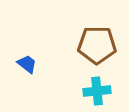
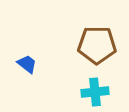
cyan cross: moved 2 px left, 1 px down
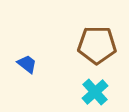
cyan cross: rotated 36 degrees counterclockwise
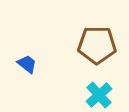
cyan cross: moved 4 px right, 3 px down
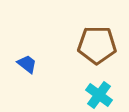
cyan cross: rotated 12 degrees counterclockwise
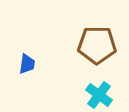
blue trapezoid: rotated 60 degrees clockwise
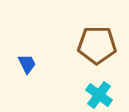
blue trapezoid: rotated 35 degrees counterclockwise
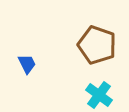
brown pentagon: rotated 18 degrees clockwise
